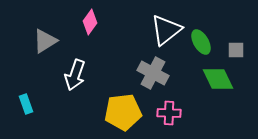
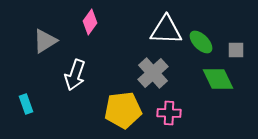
white triangle: rotated 40 degrees clockwise
green ellipse: rotated 15 degrees counterclockwise
gray cross: rotated 20 degrees clockwise
yellow pentagon: moved 2 px up
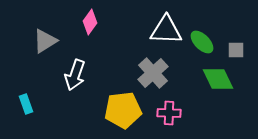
green ellipse: moved 1 px right
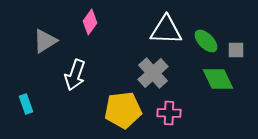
green ellipse: moved 4 px right, 1 px up
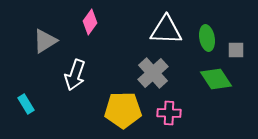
green ellipse: moved 1 px right, 3 px up; rotated 35 degrees clockwise
green diamond: moved 2 px left; rotated 8 degrees counterclockwise
cyan rectangle: rotated 12 degrees counterclockwise
yellow pentagon: rotated 6 degrees clockwise
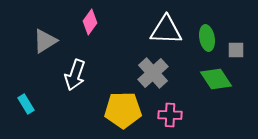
pink cross: moved 1 px right, 2 px down
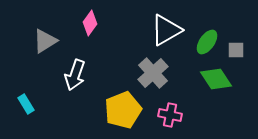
pink diamond: moved 1 px down
white triangle: rotated 32 degrees counterclockwise
green ellipse: moved 4 px down; rotated 45 degrees clockwise
yellow pentagon: rotated 21 degrees counterclockwise
pink cross: rotated 10 degrees clockwise
